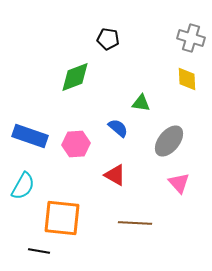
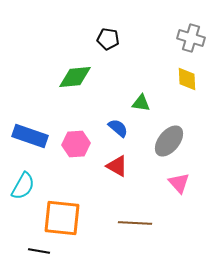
green diamond: rotated 16 degrees clockwise
red triangle: moved 2 px right, 9 px up
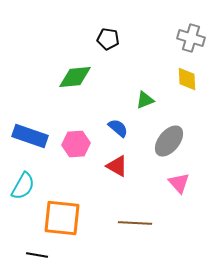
green triangle: moved 4 px right, 3 px up; rotated 30 degrees counterclockwise
black line: moved 2 px left, 4 px down
